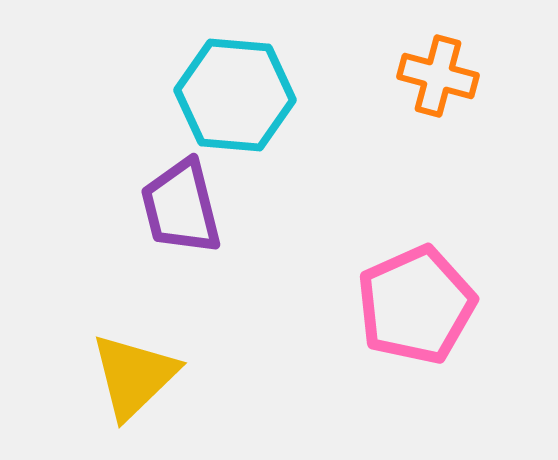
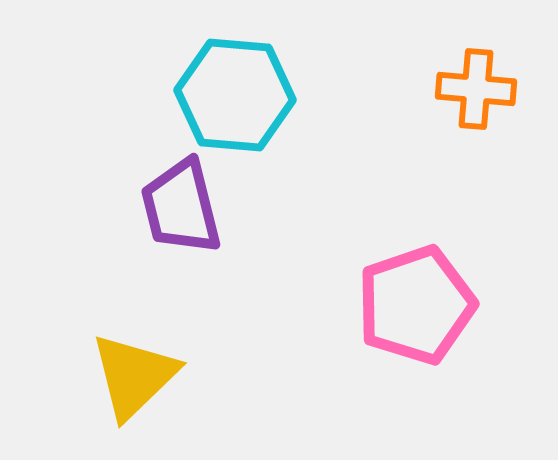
orange cross: moved 38 px right, 13 px down; rotated 10 degrees counterclockwise
pink pentagon: rotated 5 degrees clockwise
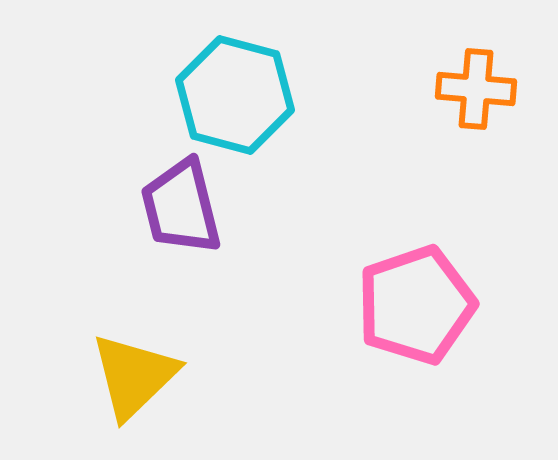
cyan hexagon: rotated 10 degrees clockwise
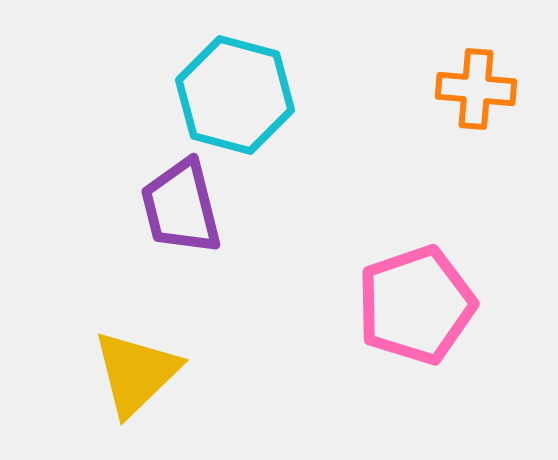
yellow triangle: moved 2 px right, 3 px up
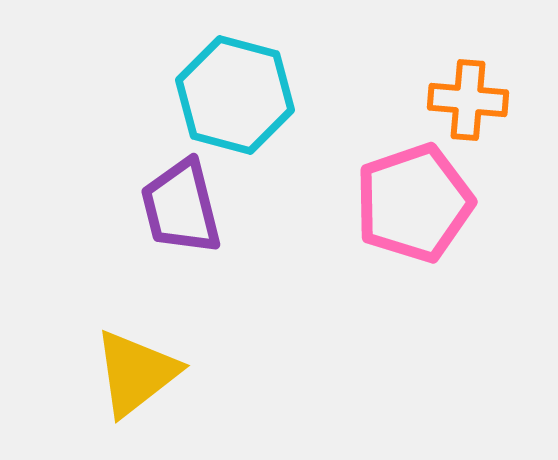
orange cross: moved 8 px left, 11 px down
pink pentagon: moved 2 px left, 102 px up
yellow triangle: rotated 6 degrees clockwise
